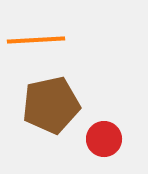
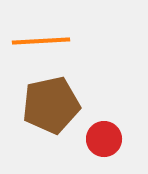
orange line: moved 5 px right, 1 px down
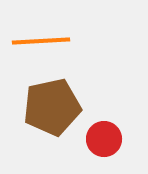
brown pentagon: moved 1 px right, 2 px down
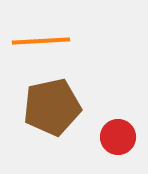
red circle: moved 14 px right, 2 px up
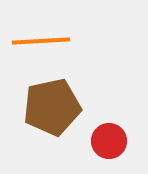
red circle: moved 9 px left, 4 px down
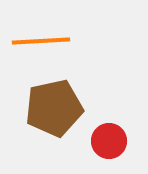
brown pentagon: moved 2 px right, 1 px down
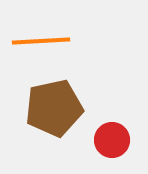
red circle: moved 3 px right, 1 px up
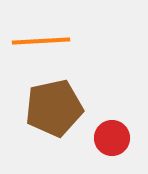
red circle: moved 2 px up
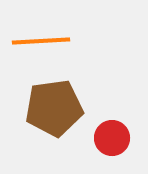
brown pentagon: rotated 4 degrees clockwise
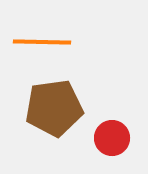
orange line: moved 1 px right, 1 px down; rotated 4 degrees clockwise
